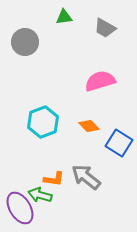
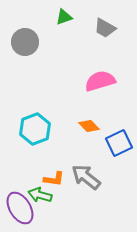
green triangle: rotated 12 degrees counterclockwise
cyan hexagon: moved 8 px left, 7 px down
blue square: rotated 32 degrees clockwise
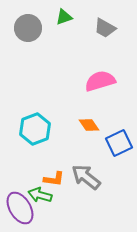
gray circle: moved 3 px right, 14 px up
orange diamond: moved 1 px up; rotated 10 degrees clockwise
